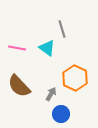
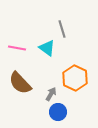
brown semicircle: moved 1 px right, 3 px up
blue circle: moved 3 px left, 2 px up
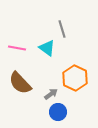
gray arrow: rotated 24 degrees clockwise
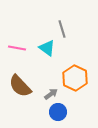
brown semicircle: moved 3 px down
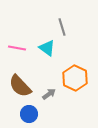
gray line: moved 2 px up
gray arrow: moved 2 px left
blue circle: moved 29 px left, 2 px down
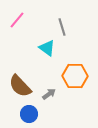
pink line: moved 28 px up; rotated 60 degrees counterclockwise
orange hexagon: moved 2 px up; rotated 25 degrees counterclockwise
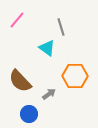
gray line: moved 1 px left
brown semicircle: moved 5 px up
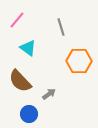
cyan triangle: moved 19 px left
orange hexagon: moved 4 px right, 15 px up
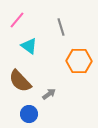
cyan triangle: moved 1 px right, 2 px up
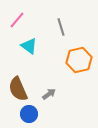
orange hexagon: moved 1 px up; rotated 15 degrees counterclockwise
brown semicircle: moved 2 px left, 8 px down; rotated 20 degrees clockwise
